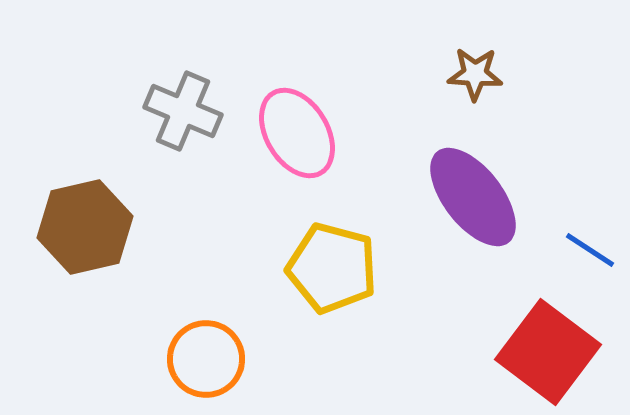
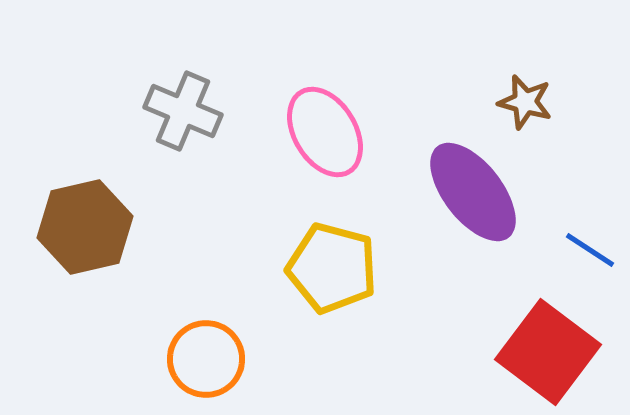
brown star: moved 50 px right, 28 px down; rotated 12 degrees clockwise
pink ellipse: moved 28 px right, 1 px up
purple ellipse: moved 5 px up
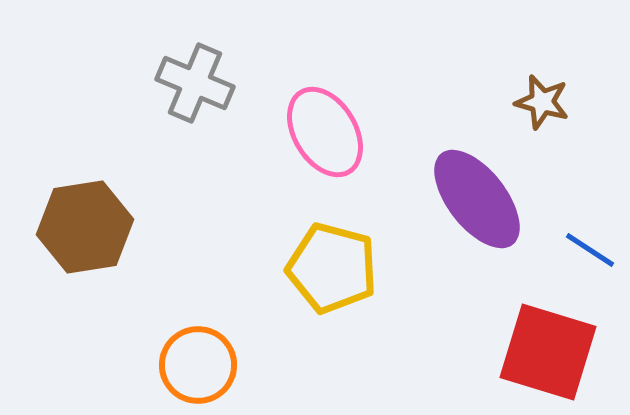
brown star: moved 17 px right
gray cross: moved 12 px right, 28 px up
purple ellipse: moved 4 px right, 7 px down
brown hexagon: rotated 4 degrees clockwise
red square: rotated 20 degrees counterclockwise
orange circle: moved 8 px left, 6 px down
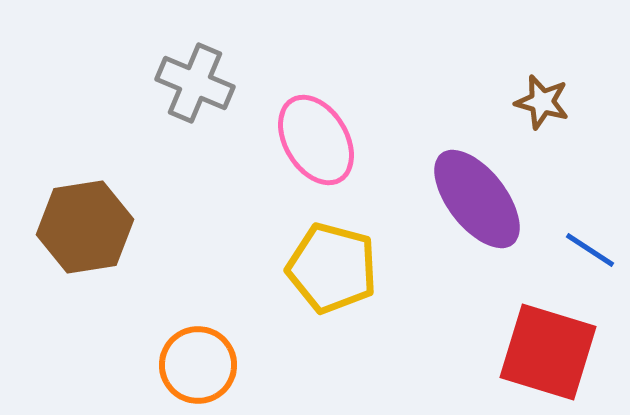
pink ellipse: moved 9 px left, 8 px down
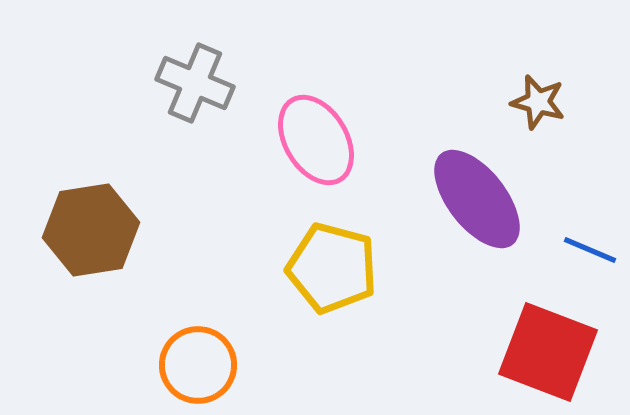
brown star: moved 4 px left
brown hexagon: moved 6 px right, 3 px down
blue line: rotated 10 degrees counterclockwise
red square: rotated 4 degrees clockwise
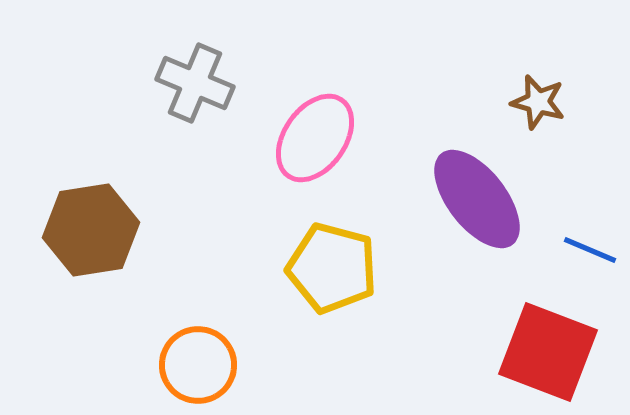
pink ellipse: moved 1 px left, 2 px up; rotated 66 degrees clockwise
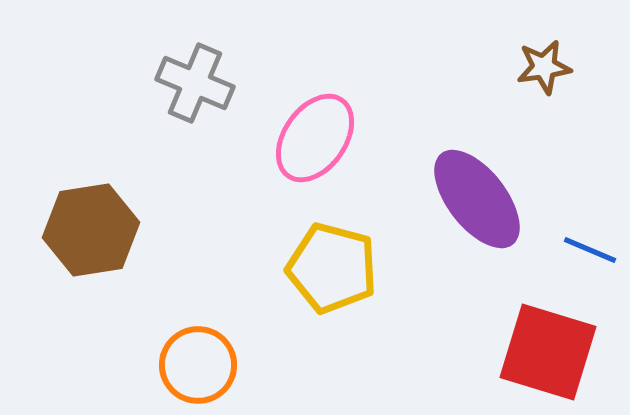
brown star: moved 6 px right, 35 px up; rotated 24 degrees counterclockwise
red square: rotated 4 degrees counterclockwise
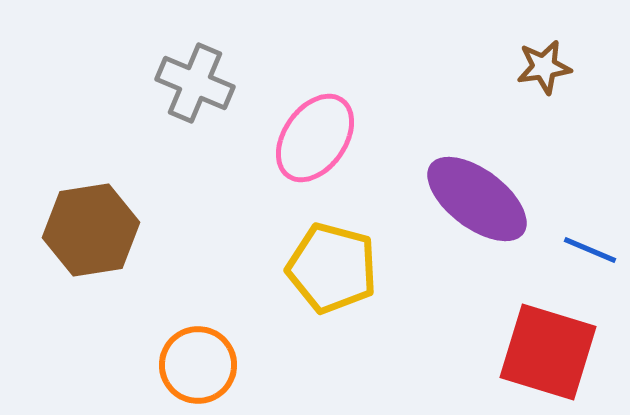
purple ellipse: rotated 15 degrees counterclockwise
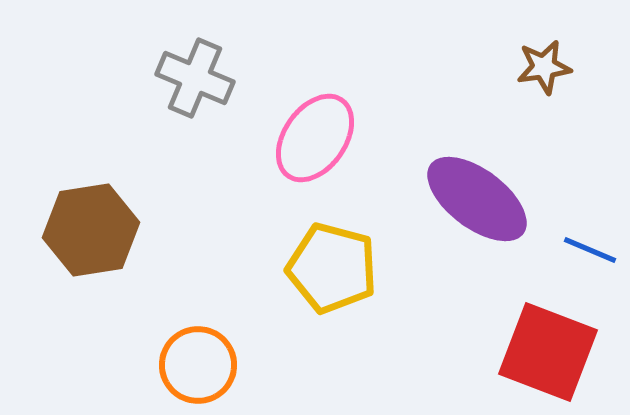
gray cross: moved 5 px up
red square: rotated 4 degrees clockwise
